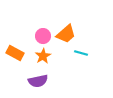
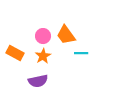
orange trapezoid: moved 1 px down; rotated 95 degrees clockwise
cyan line: rotated 16 degrees counterclockwise
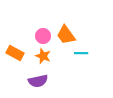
orange star: rotated 21 degrees counterclockwise
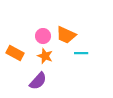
orange trapezoid: rotated 30 degrees counterclockwise
orange star: moved 2 px right
purple semicircle: rotated 36 degrees counterclockwise
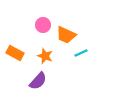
pink circle: moved 11 px up
cyan line: rotated 24 degrees counterclockwise
